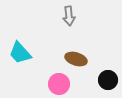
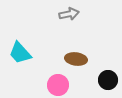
gray arrow: moved 2 px up; rotated 96 degrees counterclockwise
brown ellipse: rotated 10 degrees counterclockwise
pink circle: moved 1 px left, 1 px down
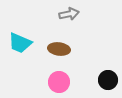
cyan trapezoid: moved 10 px up; rotated 25 degrees counterclockwise
brown ellipse: moved 17 px left, 10 px up
pink circle: moved 1 px right, 3 px up
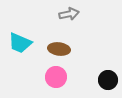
pink circle: moved 3 px left, 5 px up
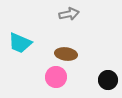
brown ellipse: moved 7 px right, 5 px down
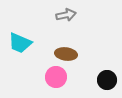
gray arrow: moved 3 px left, 1 px down
black circle: moved 1 px left
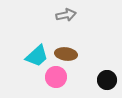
cyan trapezoid: moved 17 px right, 13 px down; rotated 65 degrees counterclockwise
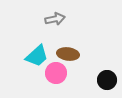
gray arrow: moved 11 px left, 4 px down
brown ellipse: moved 2 px right
pink circle: moved 4 px up
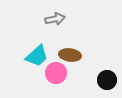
brown ellipse: moved 2 px right, 1 px down
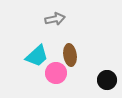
brown ellipse: rotated 75 degrees clockwise
